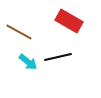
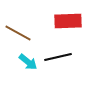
red rectangle: moved 1 px left; rotated 32 degrees counterclockwise
brown line: moved 1 px left, 1 px down
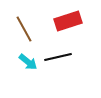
red rectangle: rotated 16 degrees counterclockwise
brown line: moved 6 px right, 4 px up; rotated 32 degrees clockwise
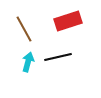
cyan arrow: rotated 114 degrees counterclockwise
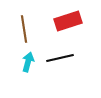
brown line: rotated 20 degrees clockwise
black line: moved 2 px right, 1 px down
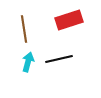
red rectangle: moved 1 px right, 1 px up
black line: moved 1 px left, 1 px down
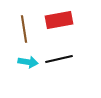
red rectangle: moved 10 px left; rotated 8 degrees clockwise
cyan arrow: rotated 84 degrees clockwise
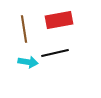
black line: moved 4 px left, 6 px up
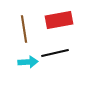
cyan arrow: rotated 12 degrees counterclockwise
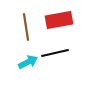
brown line: moved 2 px right, 2 px up
cyan arrow: rotated 24 degrees counterclockwise
